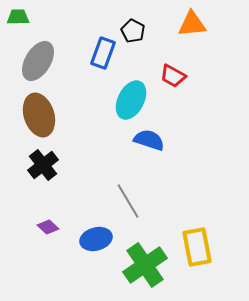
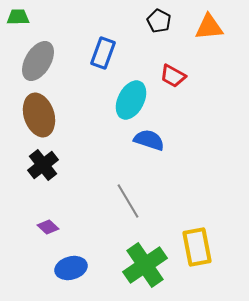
orange triangle: moved 17 px right, 3 px down
black pentagon: moved 26 px right, 10 px up
blue ellipse: moved 25 px left, 29 px down
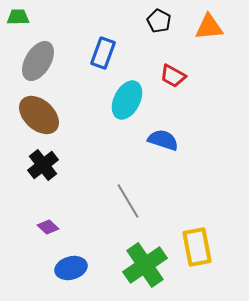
cyan ellipse: moved 4 px left
brown ellipse: rotated 30 degrees counterclockwise
blue semicircle: moved 14 px right
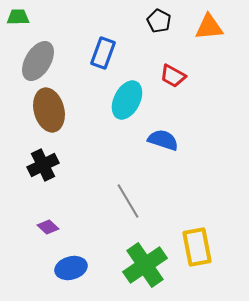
brown ellipse: moved 10 px right, 5 px up; rotated 33 degrees clockwise
black cross: rotated 12 degrees clockwise
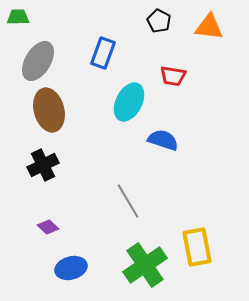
orange triangle: rotated 12 degrees clockwise
red trapezoid: rotated 20 degrees counterclockwise
cyan ellipse: moved 2 px right, 2 px down
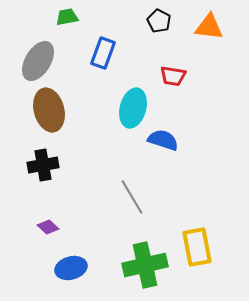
green trapezoid: moved 49 px right; rotated 10 degrees counterclockwise
cyan ellipse: moved 4 px right, 6 px down; rotated 12 degrees counterclockwise
black cross: rotated 16 degrees clockwise
gray line: moved 4 px right, 4 px up
green cross: rotated 21 degrees clockwise
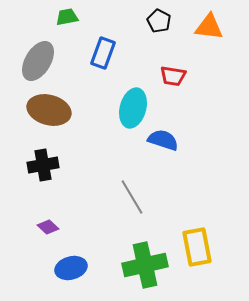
brown ellipse: rotated 60 degrees counterclockwise
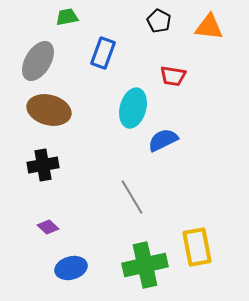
blue semicircle: rotated 44 degrees counterclockwise
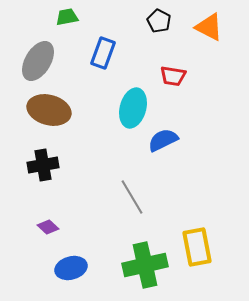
orange triangle: rotated 20 degrees clockwise
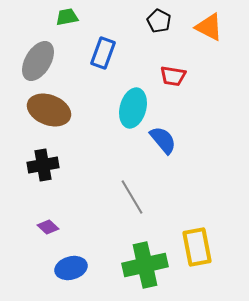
brown ellipse: rotated 6 degrees clockwise
blue semicircle: rotated 76 degrees clockwise
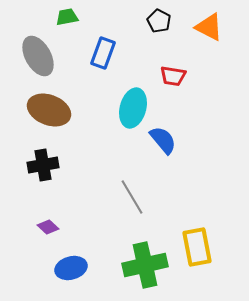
gray ellipse: moved 5 px up; rotated 60 degrees counterclockwise
